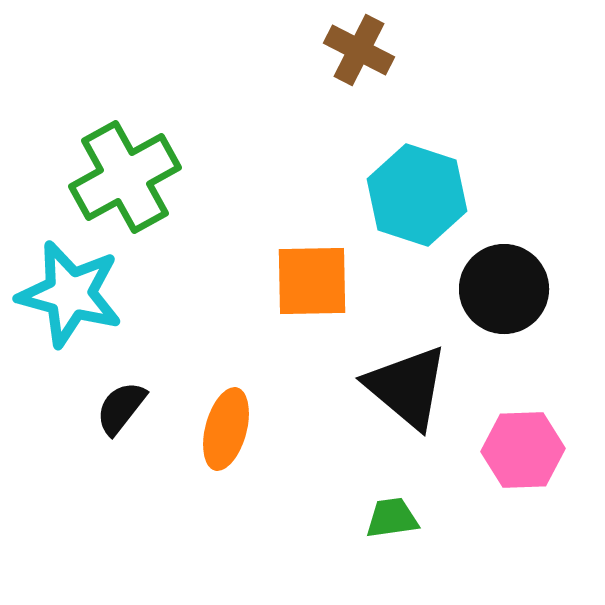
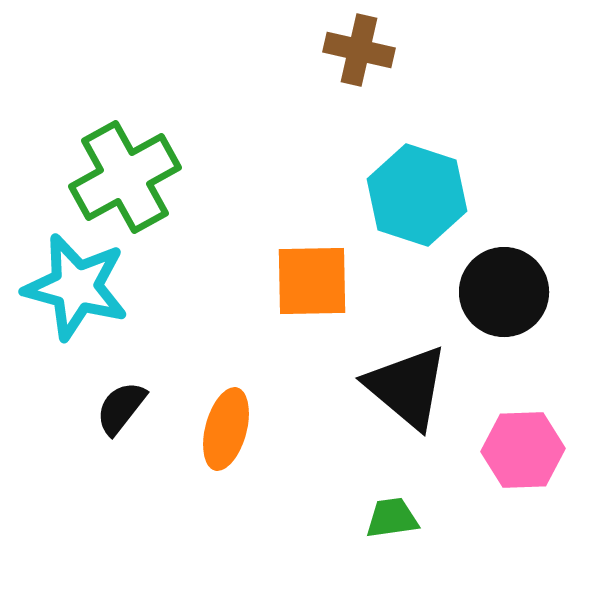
brown cross: rotated 14 degrees counterclockwise
black circle: moved 3 px down
cyan star: moved 6 px right, 7 px up
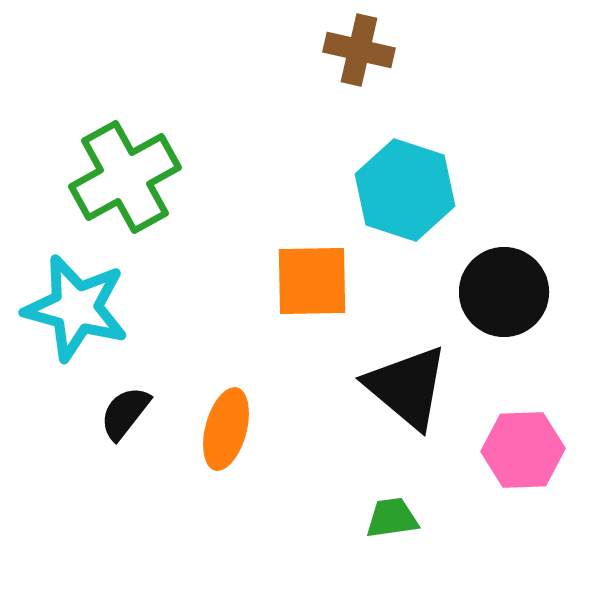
cyan hexagon: moved 12 px left, 5 px up
cyan star: moved 21 px down
black semicircle: moved 4 px right, 5 px down
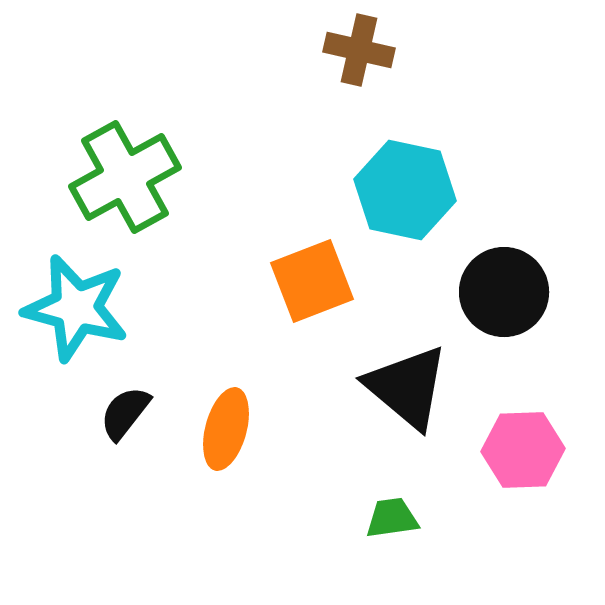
cyan hexagon: rotated 6 degrees counterclockwise
orange square: rotated 20 degrees counterclockwise
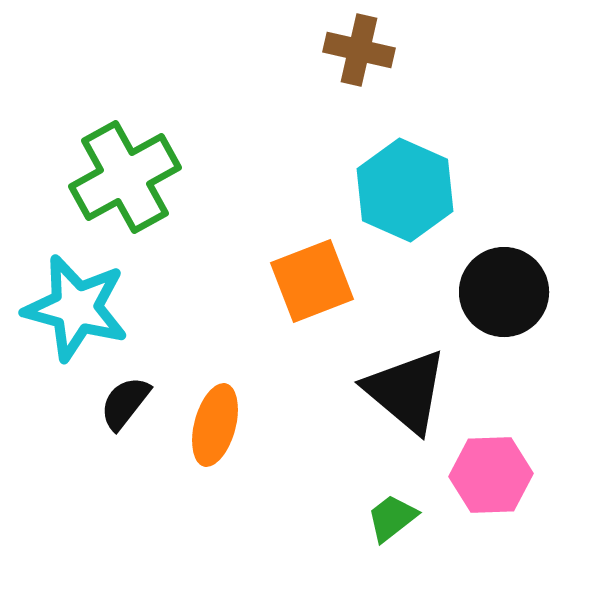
cyan hexagon: rotated 12 degrees clockwise
black triangle: moved 1 px left, 4 px down
black semicircle: moved 10 px up
orange ellipse: moved 11 px left, 4 px up
pink hexagon: moved 32 px left, 25 px down
green trapezoid: rotated 30 degrees counterclockwise
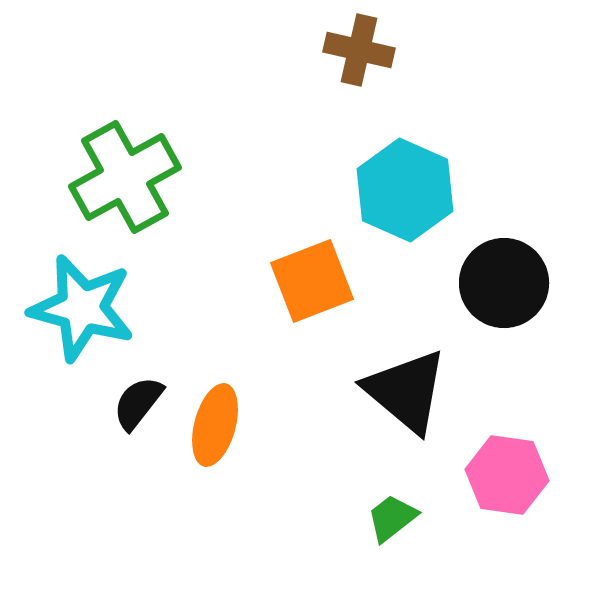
black circle: moved 9 px up
cyan star: moved 6 px right
black semicircle: moved 13 px right
pink hexagon: moved 16 px right; rotated 10 degrees clockwise
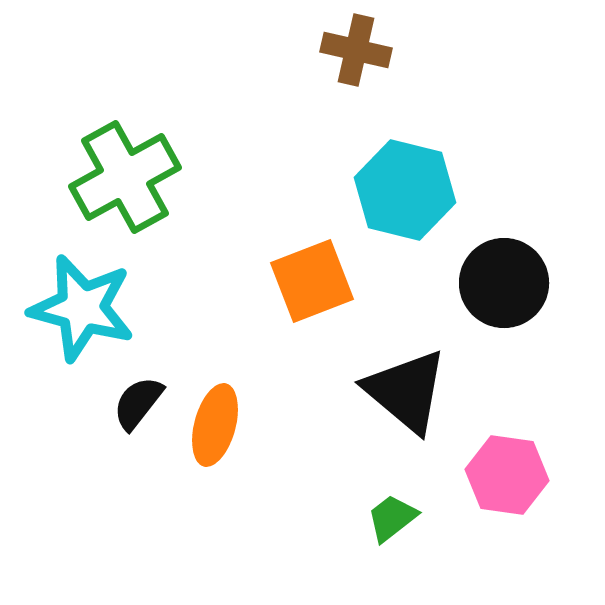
brown cross: moved 3 px left
cyan hexagon: rotated 10 degrees counterclockwise
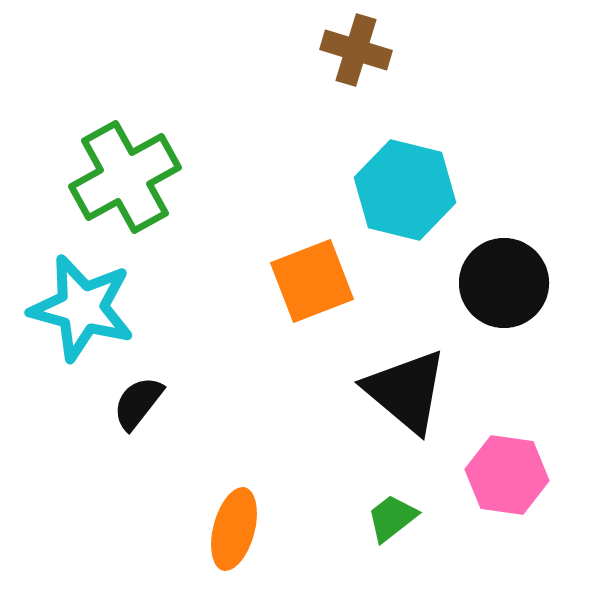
brown cross: rotated 4 degrees clockwise
orange ellipse: moved 19 px right, 104 px down
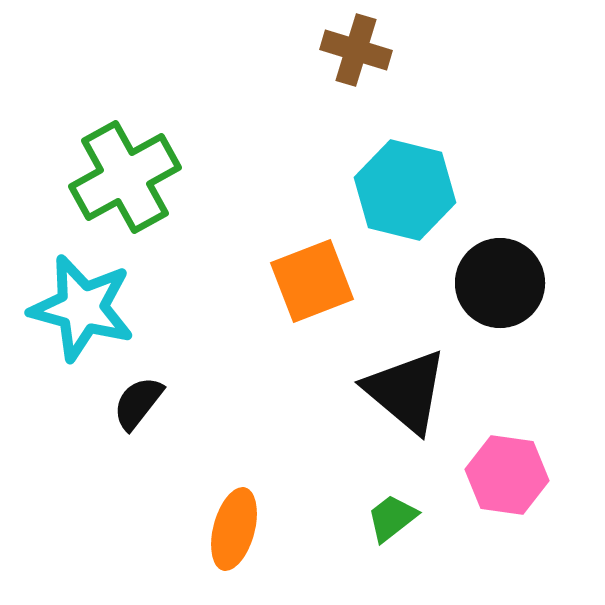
black circle: moved 4 px left
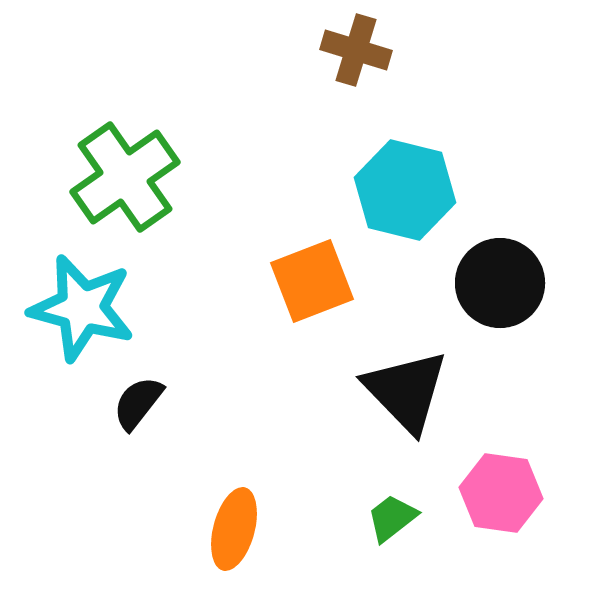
green cross: rotated 6 degrees counterclockwise
black triangle: rotated 6 degrees clockwise
pink hexagon: moved 6 px left, 18 px down
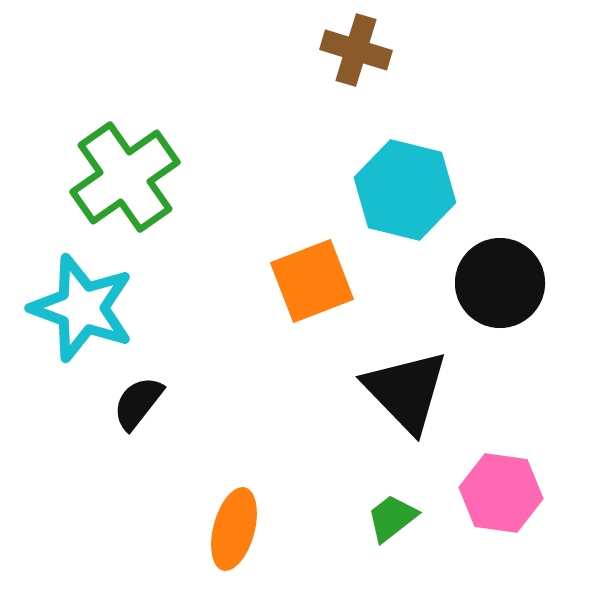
cyan star: rotated 5 degrees clockwise
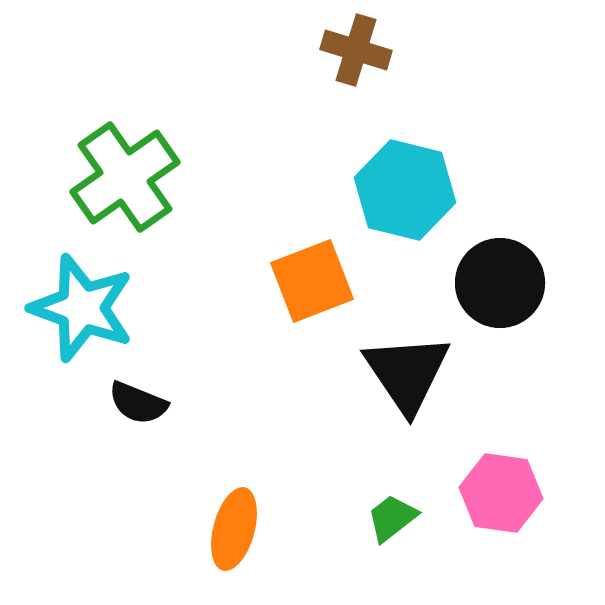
black triangle: moved 1 px right, 18 px up; rotated 10 degrees clockwise
black semicircle: rotated 106 degrees counterclockwise
